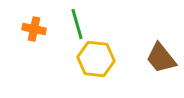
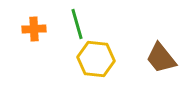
orange cross: rotated 15 degrees counterclockwise
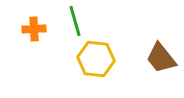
green line: moved 2 px left, 3 px up
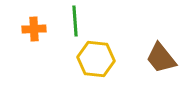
green line: rotated 12 degrees clockwise
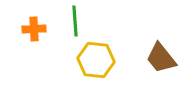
yellow hexagon: moved 1 px down
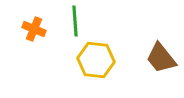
orange cross: rotated 25 degrees clockwise
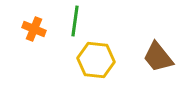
green line: rotated 12 degrees clockwise
brown trapezoid: moved 3 px left, 1 px up
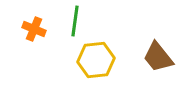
yellow hexagon: rotated 12 degrees counterclockwise
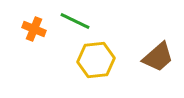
green line: rotated 72 degrees counterclockwise
brown trapezoid: rotated 92 degrees counterclockwise
